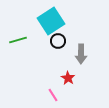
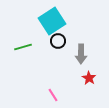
cyan square: moved 1 px right
green line: moved 5 px right, 7 px down
red star: moved 21 px right
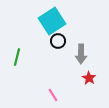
green line: moved 6 px left, 10 px down; rotated 60 degrees counterclockwise
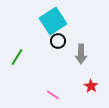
cyan square: moved 1 px right
green line: rotated 18 degrees clockwise
red star: moved 2 px right, 8 px down
pink line: rotated 24 degrees counterclockwise
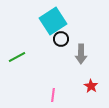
black circle: moved 3 px right, 2 px up
green line: rotated 30 degrees clockwise
pink line: rotated 64 degrees clockwise
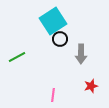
black circle: moved 1 px left
red star: rotated 24 degrees clockwise
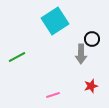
cyan square: moved 2 px right
black circle: moved 32 px right
pink line: rotated 64 degrees clockwise
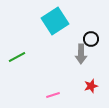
black circle: moved 1 px left
